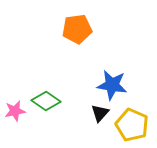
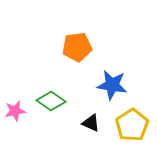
orange pentagon: moved 18 px down
green diamond: moved 5 px right
black triangle: moved 9 px left, 10 px down; rotated 48 degrees counterclockwise
yellow pentagon: rotated 16 degrees clockwise
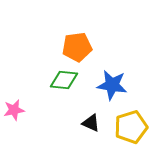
green diamond: moved 13 px right, 21 px up; rotated 28 degrees counterclockwise
pink star: moved 1 px left, 1 px up
yellow pentagon: moved 1 px left, 2 px down; rotated 16 degrees clockwise
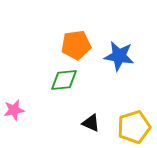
orange pentagon: moved 1 px left, 2 px up
green diamond: rotated 12 degrees counterclockwise
blue star: moved 7 px right, 29 px up
yellow pentagon: moved 3 px right
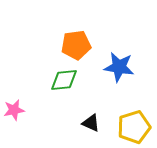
blue star: moved 11 px down
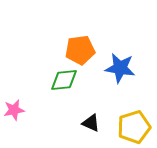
orange pentagon: moved 4 px right, 5 px down
blue star: moved 1 px right, 1 px down
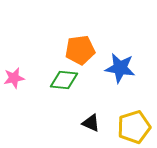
green diamond: rotated 12 degrees clockwise
pink star: moved 32 px up
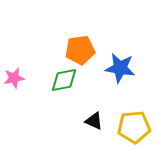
green diamond: rotated 16 degrees counterclockwise
black triangle: moved 3 px right, 2 px up
yellow pentagon: rotated 12 degrees clockwise
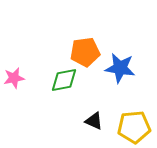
orange pentagon: moved 5 px right, 2 px down
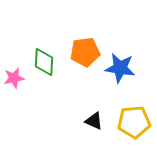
green diamond: moved 20 px left, 18 px up; rotated 76 degrees counterclockwise
yellow pentagon: moved 5 px up
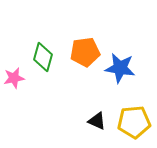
green diamond: moved 1 px left, 5 px up; rotated 12 degrees clockwise
black triangle: moved 3 px right
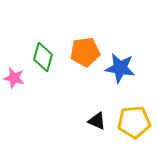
pink star: rotated 25 degrees clockwise
